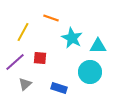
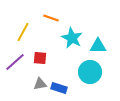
gray triangle: moved 15 px right; rotated 32 degrees clockwise
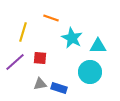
yellow line: rotated 12 degrees counterclockwise
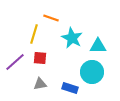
yellow line: moved 11 px right, 2 px down
cyan circle: moved 2 px right
blue rectangle: moved 11 px right
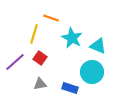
cyan triangle: rotated 24 degrees clockwise
red square: rotated 32 degrees clockwise
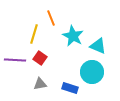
orange line: rotated 49 degrees clockwise
cyan star: moved 1 px right, 2 px up
purple line: moved 2 px up; rotated 45 degrees clockwise
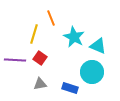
cyan star: moved 1 px right, 1 px down
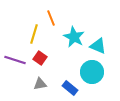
purple line: rotated 15 degrees clockwise
blue rectangle: rotated 21 degrees clockwise
